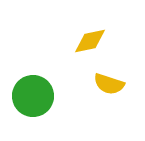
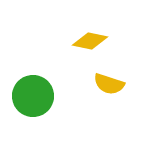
yellow diamond: rotated 24 degrees clockwise
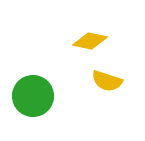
yellow semicircle: moved 2 px left, 3 px up
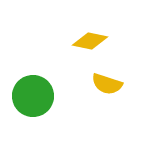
yellow semicircle: moved 3 px down
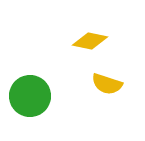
green circle: moved 3 px left
